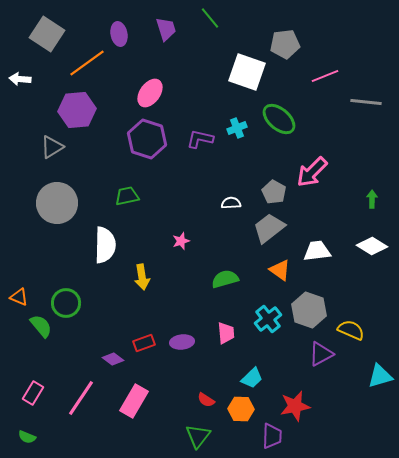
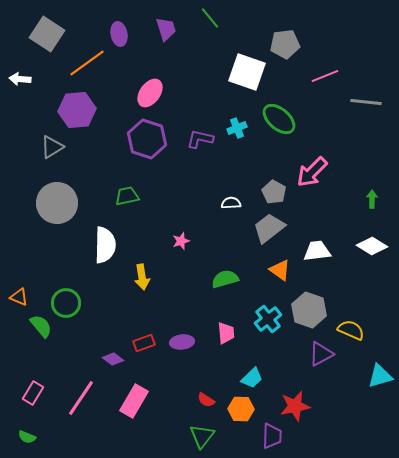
green triangle at (198, 436): moved 4 px right
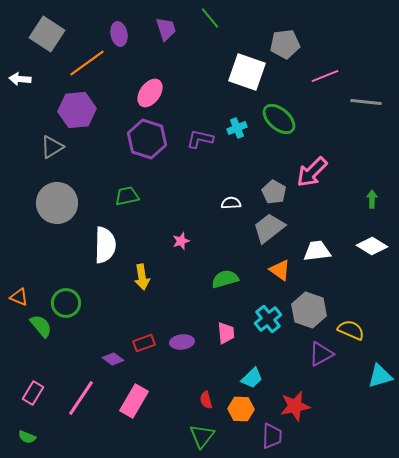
red semicircle at (206, 400): rotated 42 degrees clockwise
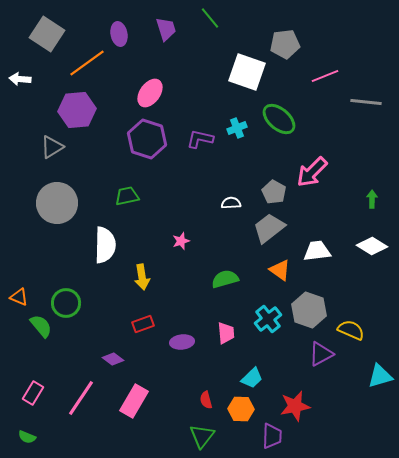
red rectangle at (144, 343): moved 1 px left, 19 px up
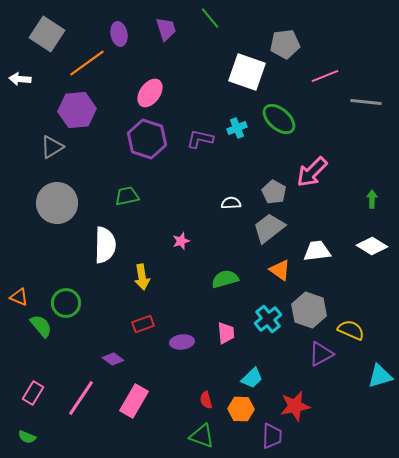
green triangle at (202, 436): rotated 48 degrees counterclockwise
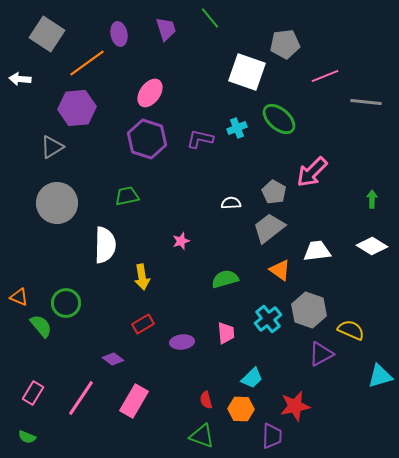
purple hexagon at (77, 110): moved 2 px up
red rectangle at (143, 324): rotated 10 degrees counterclockwise
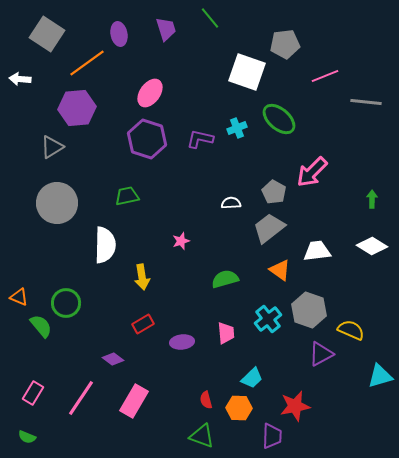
orange hexagon at (241, 409): moved 2 px left, 1 px up
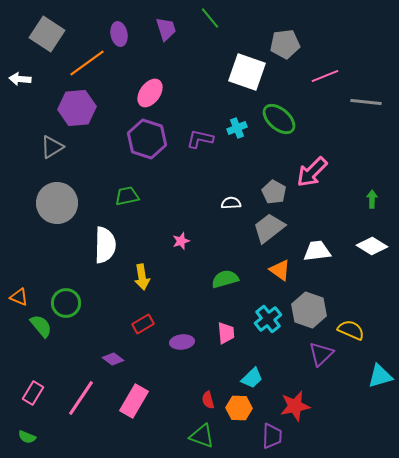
purple triangle at (321, 354): rotated 16 degrees counterclockwise
red semicircle at (206, 400): moved 2 px right
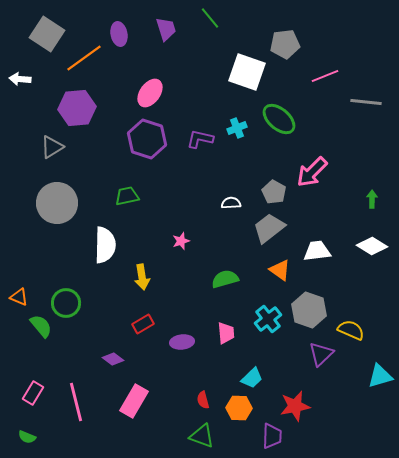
orange line at (87, 63): moved 3 px left, 5 px up
pink line at (81, 398): moved 5 px left, 4 px down; rotated 48 degrees counterclockwise
red semicircle at (208, 400): moved 5 px left
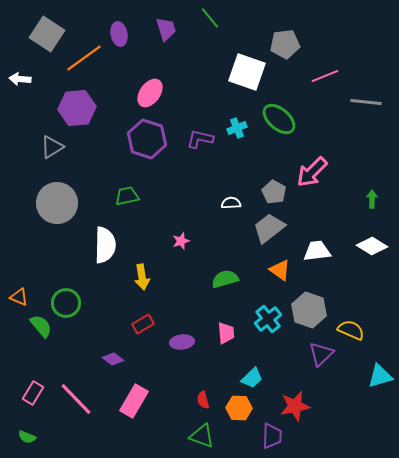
pink line at (76, 402): moved 3 px up; rotated 30 degrees counterclockwise
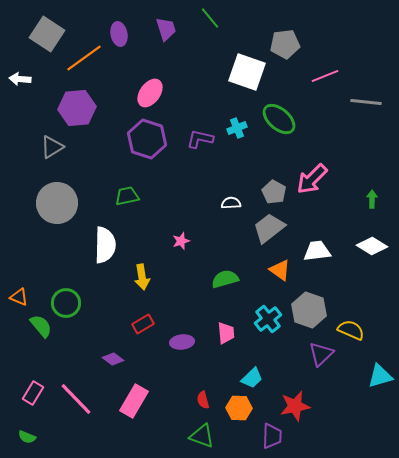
pink arrow at (312, 172): moved 7 px down
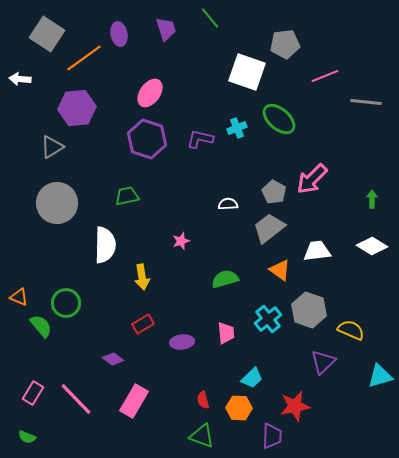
white semicircle at (231, 203): moved 3 px left, 1 px down
purple triangle at (321, 354): moved 2 px right, 8 px down
